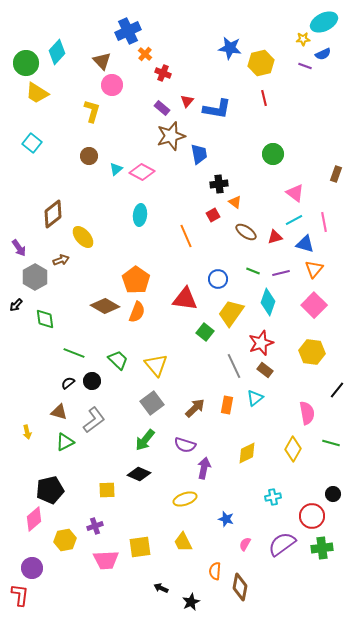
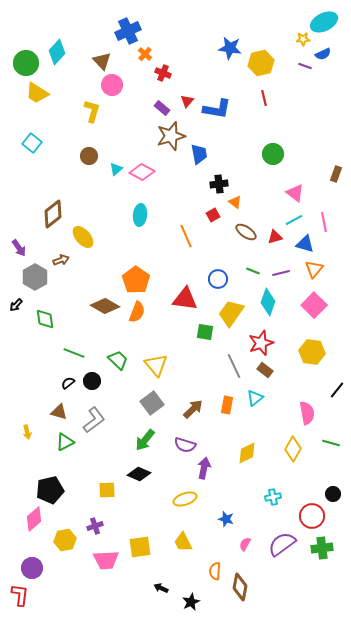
green square at (205, 332): rotated 30 degrees counterclockwise
brown arrow at (195, 408): moved 2 px left, 1 px down
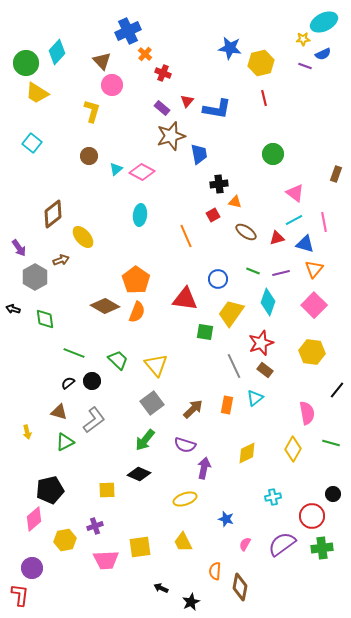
orange triangle at (235, 202): rotated 24 degrees counterclockwise
red triangle at (275, 237): moved 2 px right, 1 px down
black arrow at (16, 305): moved 3 px left, 4 px down; rotated 64 degrees clockwise
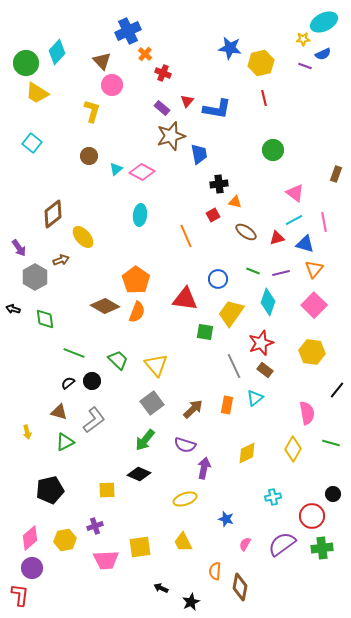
green circle at (273, 154): moved 4 px up
pink diamond at (34, 519): moved 4 px left, 19 px down
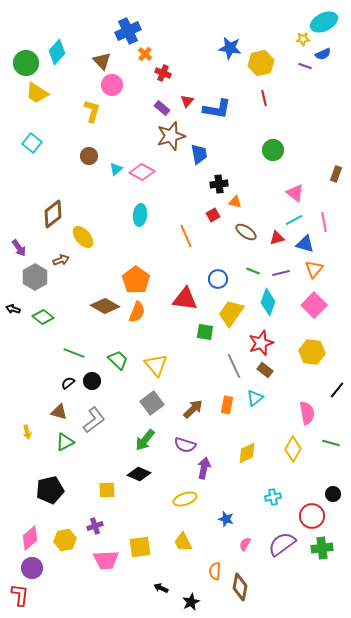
green diamond at (45, 319): moved 2 px left, 2 px up; rotated 45 degrees counterclockwise
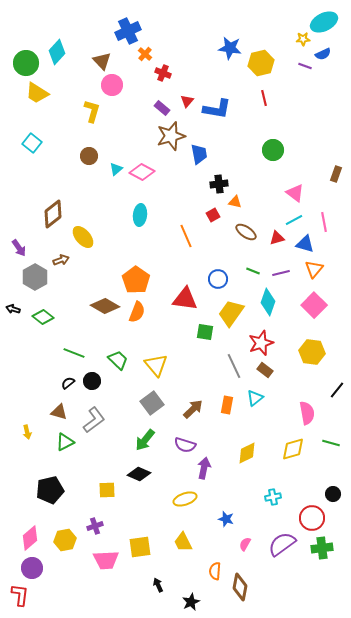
yellow diamond at (293, 449): rotated 45 degrees clockwise
red circle at (312, 516): moved 2 px down
black arrow at (161, 588): moved 3 px left, 3 px up; rotated 40 degrees clockwise
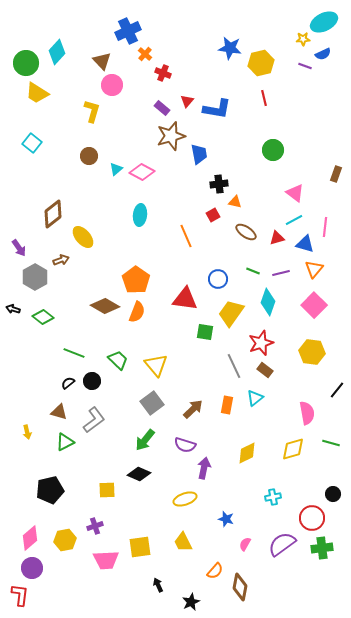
pink line at (324, 222): moved 1 px right, 5 px down; rotated 18 degrees clockwise
orange semicircle at (215, 571): rotated 144 degrees counterclockwise
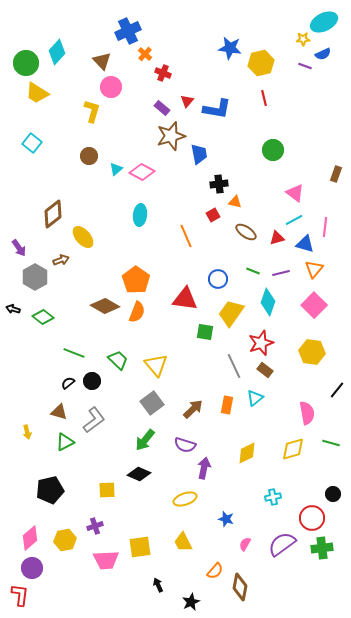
pink circle at (112, 85): moved 1 px left, 2 px down
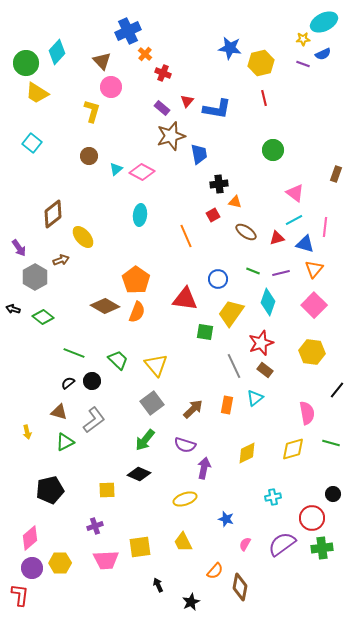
purple line at (305, 66): moved 2 px left, 2 px up
yellow hexagon at (65, 540): moved 5 px left, 23 px down; rotated 10 degrees clockwise
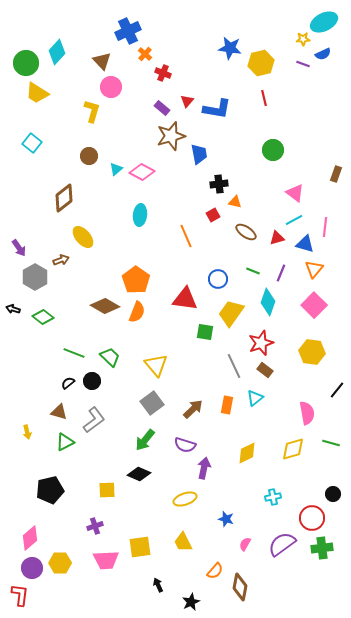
brown diamond at (53, 214): moved 11 px right, 16 px up
purple line at (281, 273): rotated 54 degrees counterclockwise
green trapezoid at (118, 360): moved 8 px left, 3 px up
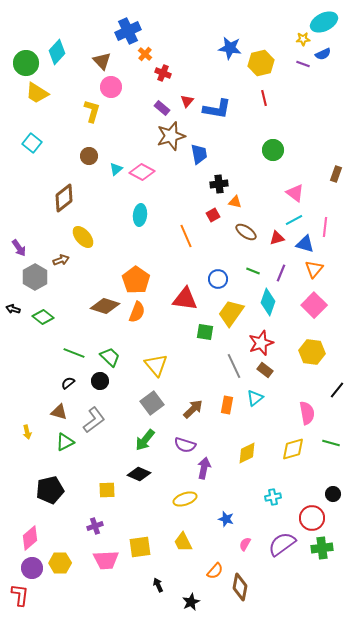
brown diamond at (105, 306): rotated 12 degrees counterclockwise
black circle at (92, 381): moved 8 px right
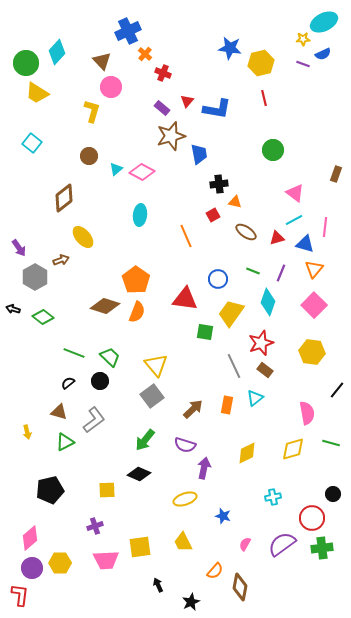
gray square at (152, 403): moved 7 px up
blue star at (226, 519): moved 3 px left, 3 px up
